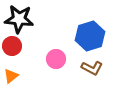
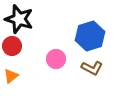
black star: rotated 12 degrees clockwise
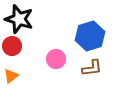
brown L-shape: rotated 35 degrees counterclockwise
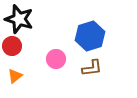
orange triangle: moved 4 px right
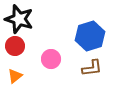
red circle: moved 3 px right
pink circle: moved 5 px left
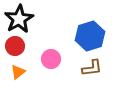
black star: rotated 24 degrees clockwise
orange triangle: moved 3 px right, 4 px up
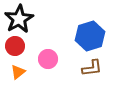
pink circle: moved 3 px left
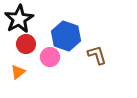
blue hexagon: moved 24 px left; rotated 24 degrees counterclockwise
red circle: moved 11 px right, 2 px up
pink circle: moved 2 px right, 2 px up
brown L-shape: moved 5 px right, 13 px up; rotated 100 degrees counterclockwise
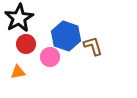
black star: moved 1 px up
brown L-shape: moved 4 px left, 9 px up
orange triangle: rotated 28 degrees clockwise
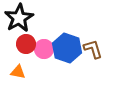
blue hexagon: moved 1 px right, 12 px down
brown L-shape: moved 3 px down
pink circle: moved 6 px left, 8 px up
orange triangle: rotated 21 degrees clockwise
